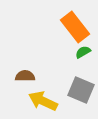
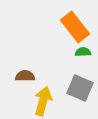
green semicircle: rotated 28 degrees clockwise
gray square: moved 1 px left, 2 px up
yellow arrow: rotated 80 degrees clockwise
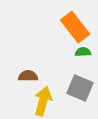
brown semicircle: moved 3 px right
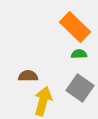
orange rectangle: rotated 8 degrees counterclockwise
green semicircle: moved 4 px left, 2 px down
gray square: rotated 12 degrees clockwise
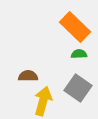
gray square: moved 2 px left
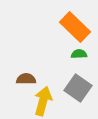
brown semicircle: moved 2 px left, 3 px down
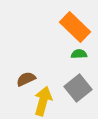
brown semicircle: rotated 24 degrees counterclockwise
gray square: rotated 16 degrees clockwise
